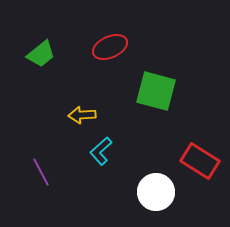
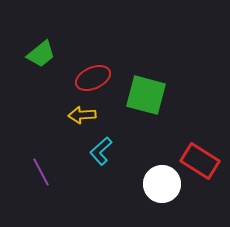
red ellipse: moved 17 px left, 31 px down
green square: moved 10 px left, 4 px down
white circle: moved 6 px right, 8 px up
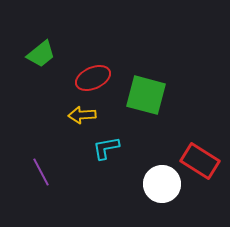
cyan L-shape: moved 5 px right, 3 px up; rotated 32 degrees clockwise
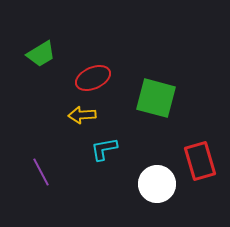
green trapezoid: rotated 8 degrees clockwise
green square: moved 10 px right, 3 px down
cyan L-shape: moved 2 px left, 1 px down
red rectangle: rotated 42 degrees clockwise
white circle: moved 5 px left
